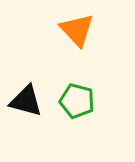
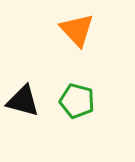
black triangle: moved 3 px left
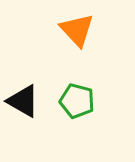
black triangle: rotated 15 degrees clockwise
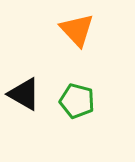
black triangle: moved 1 px right, 7 px up
